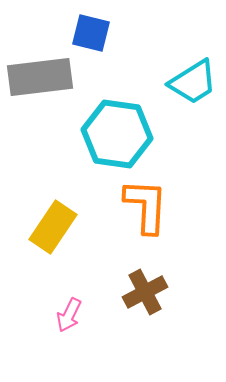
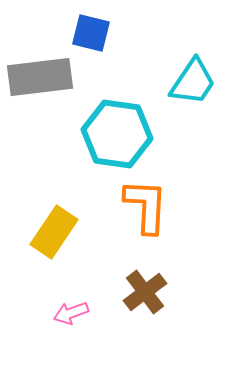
cyan trapezoid: rotated 24 degrees counterclockwise
yellow rectangle: moved 1 px right, 5 px down
brown cross: rotated 9 degrees counterclockwise
pink arrow: moved 2 px right, 2 px up; rotated 44 degrees clockwise
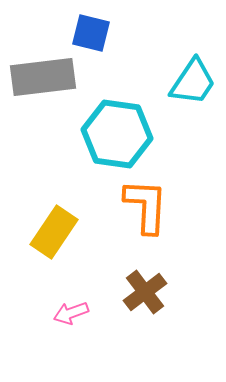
gray rectangle: moved 3 px right
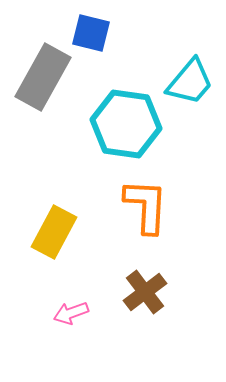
gray rectangle: rotated 54 degrees counterclockwise
cyan trapezoid: moved 3 px left; rotated 6 degrees clockwise
cyan hexagon: moved 9 px right, 10 px up
yellow rectangle: rotated 6 degrees counterclockwise
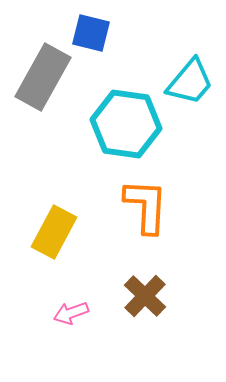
brown cross: moved 4 px down; rotated 9 degrees counterclockwise
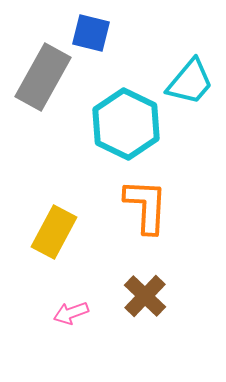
cyan hexagon: rotated 18 degrees clockwise
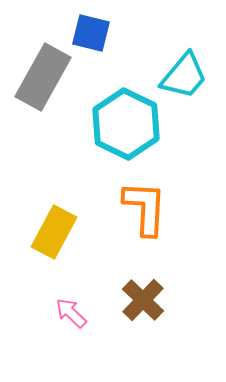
cyan trapezoid: moved 6 px left, 6 px up
orange L-shape: moved 1 px left, 2 px down
brown cross: moved 2 px left, 4 px down
pink arrow: rotated 64 degrees clockwise
